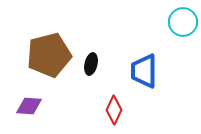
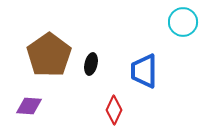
brown pentagon: rotated 21 degrees counterclockwise
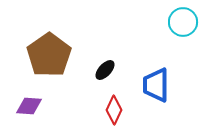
black ellipse: moved 14 px right, 6 px down; rotated 30 degrees clockwise
blue trapezoid: moved 12 px right, 14 px down
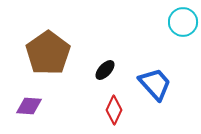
brown pentagon: moved 1 px left, 2 px up
blue trapezoid: moved 1 px left, 1 px up; rotated 138 degrees clockwise
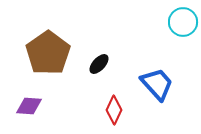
black ellipse: moved 6 px left, 6 px up
blue trapezoid: moved 2 px right
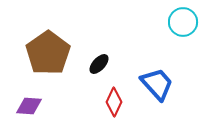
red diamond: moved 8 px up
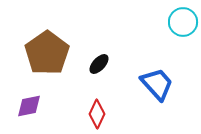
brown pentagon: moved 1 px left
red diamond: moved 17 px left, 12 px down
purple diamond: rotated 16 degrees counterclockwise
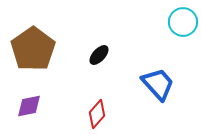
brown pentagon: moved 14 px left, 4 px up
black ellipse: moved 9 px up
blue trapezoid: moved 1 px right
red diamond: rotated 16 degrees clockwise
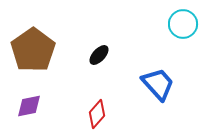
cyan circle: moved 2 px down
brown pentagon: moved 1 px down
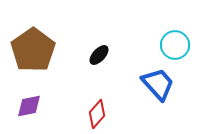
cyan circle: moved 8 px left, 21 px down
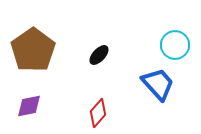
red diamond: moved 1 px right, 1 px up
